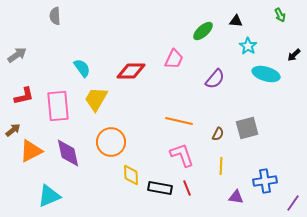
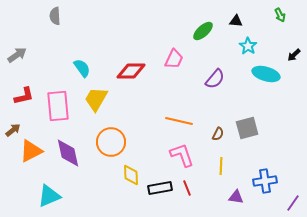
black rectangle: rotated 20 degrees counterclockwise
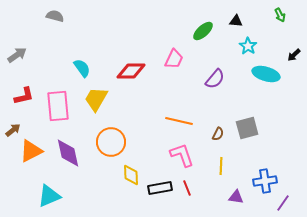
gray semicircle: rotated 108 degrees clockwise
purple line: moved 10 px left
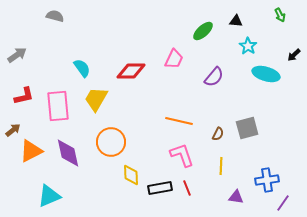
purple semicircle: moved 1 px left, 2 px up
blue cross: moved 2 px right, 1 px up
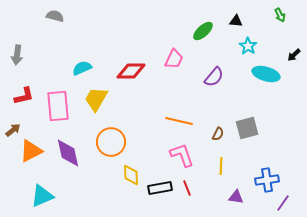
gray arrow: rotated 132 degrees clockwise
cyan semicircle: rotated 78 degrees counterclockwise
cyan triangle: moved 7 px left
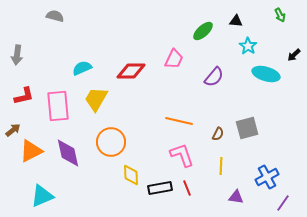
blue cross: moved 3 px up; rotated 20 degrees counterclockwise
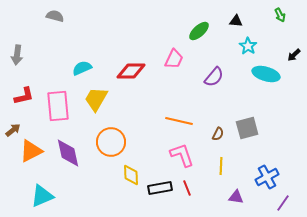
green ellipse: moved 4 px left
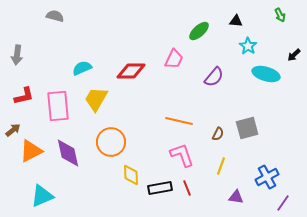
yellow line: rotated 18 degrees clockwise
